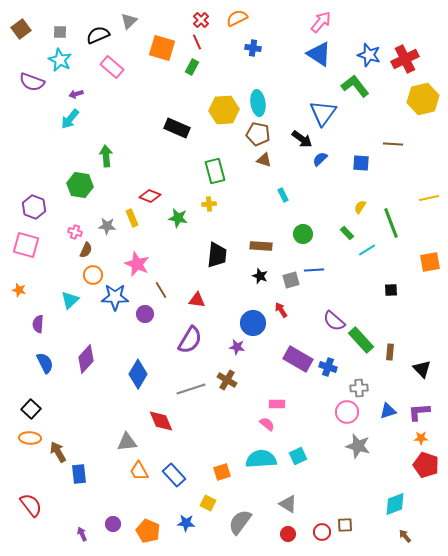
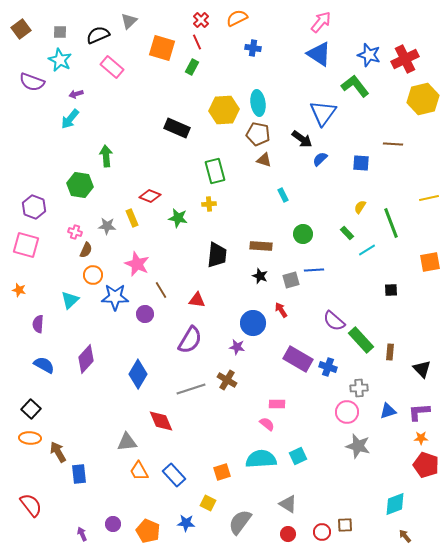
blue semicircle at (45, 363): moved 1 px left, 2 px down; rotated 35 degrees counterclockwise
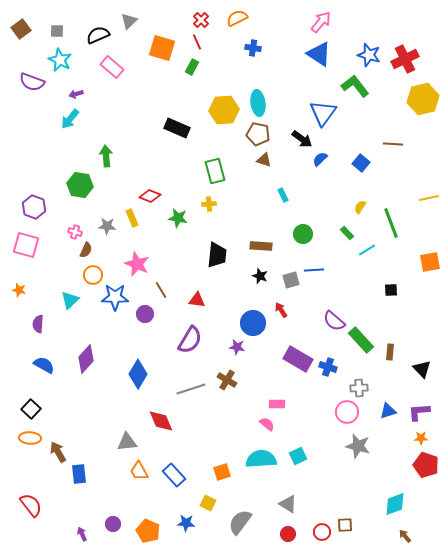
gray square at (60, 32): moved 3 px left, 1 px up
blue square at (361, 163): rotated 36 degrees clockwise
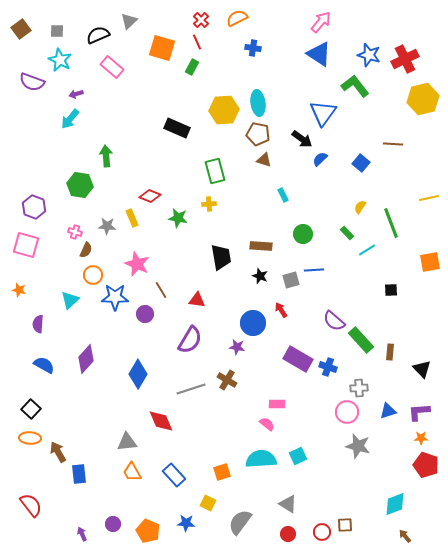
black trapezoid at (217, 255): moved 4 px right, 2 px down; rotated 16 degrees counterclockwise
orange trapezoid at (139, 471): moved 7 px left, 1 px down
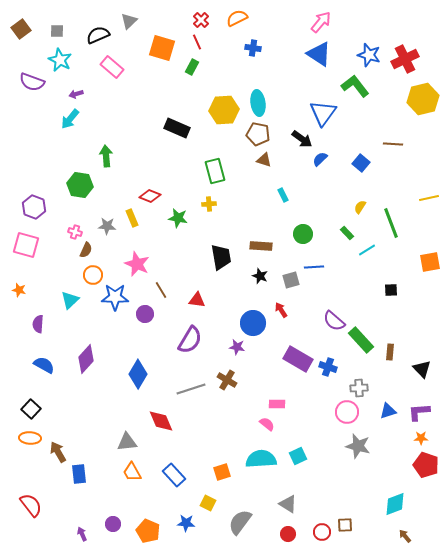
blue line at (314, 270): moved 3 px up
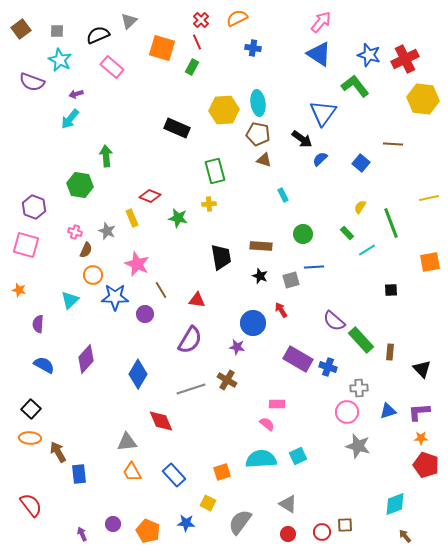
yellow hexagon at (423, 99): rotated 20 degrees clockwise
gray star at (107, 226): moved 5 px down; rotated 18 degrees clockwise
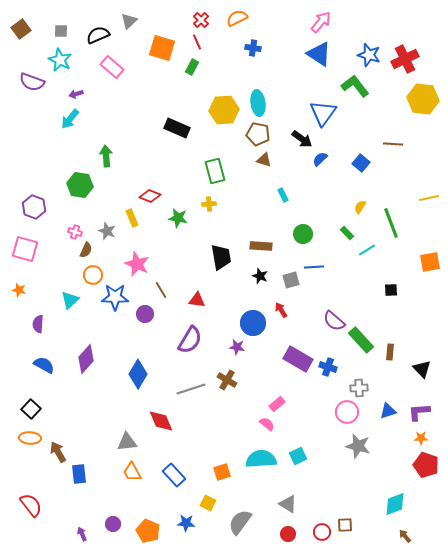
gray square at (57, 31): moved 4 px right
pink square at (26, 245): moved 1 px left, 4 px down
pink rectangle at (277, 404): rotated 42 degrees counterclockwise
